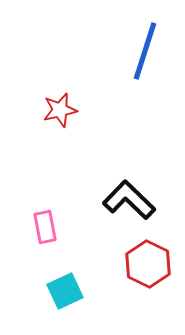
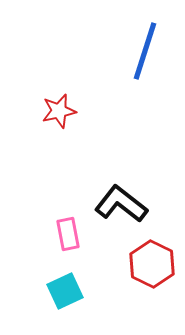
red star: moved 1 px left, 1 px down
black L-shape: moved 8 px left, 4 px down; rotated 6 degrees counterclockwise
pink rectangle: moved 23 px right, 7 px down
red hexagon: moved 4 px right
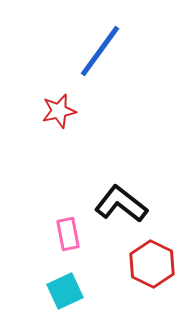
blue line: moved 45 px left; rotated 18 degrees clockwise
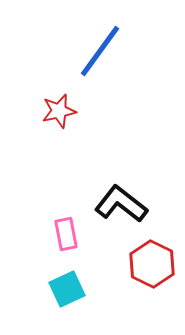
pink rectangle: moved 2 px left
cyan square: moved 2 px right, 2 px up
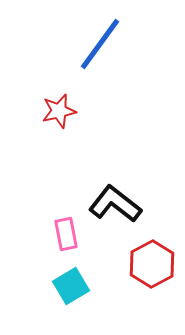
blue line: moved 7 px up
black L-shape: moved 6 px left
red hexagon: rotated 6 degrees clockwise
cyan square: moved 4 px right, 3 px up; rotated 6 degrees counterclockwise
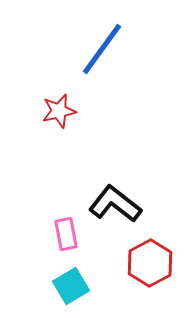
blue line: moved 2 px right, 5 px down
red hexagon: moved 2 px left, 1 px up
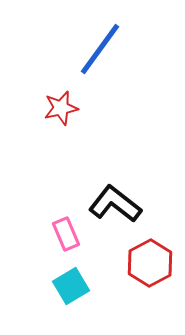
blue line: moved 2 px left
red star: moved 2 px right, 3 px up
pink rectangle: rotated 12 degrees counterclockwise
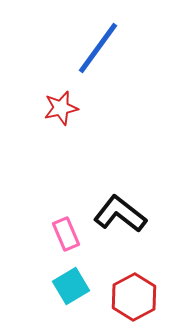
blue line: moved 2 px left, 1 px up
black L-shape: moved 5 px right, 10 px down
red hexagon: moved 16 px left, 34 px down
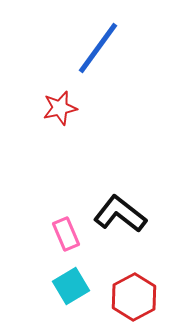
red star: moved 1 px left
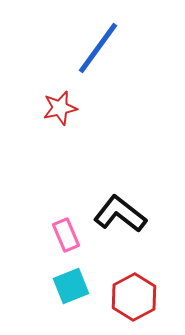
pink rectangle: moved 1 px down
cyan square: rotated 9 degrees clockwise
